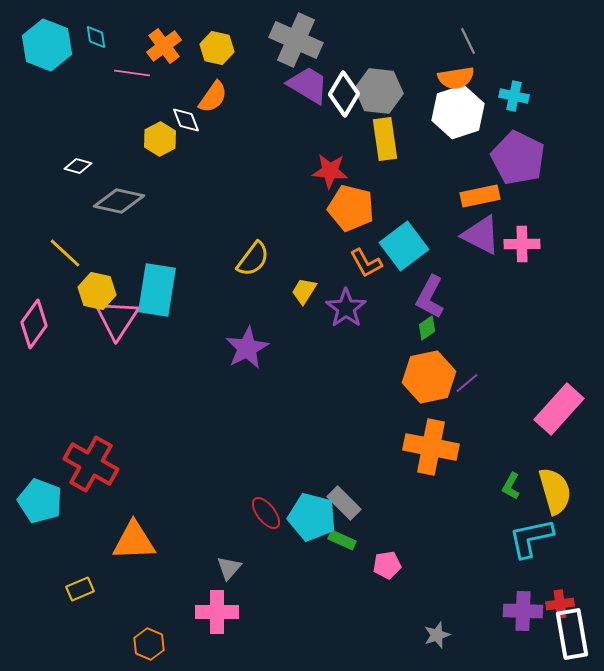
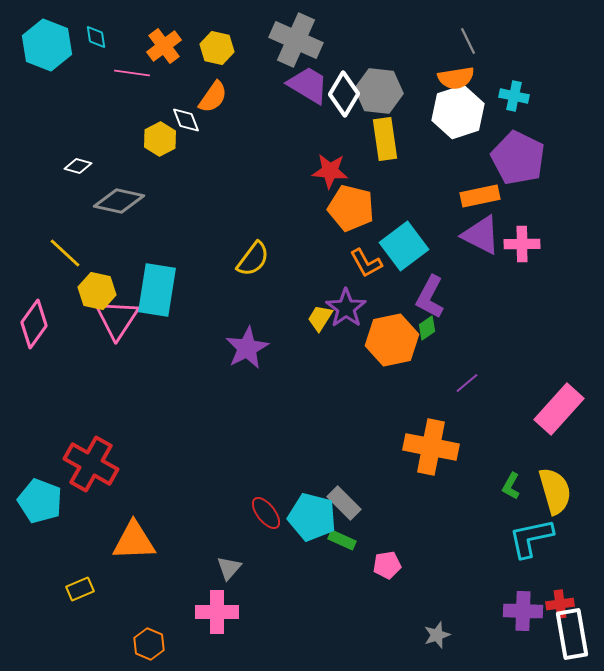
yellow trapezoid at (304, 291): moved 16 px right, 27 px down
orange hexagon at (429, 377): moved 37 px left, 37 px up
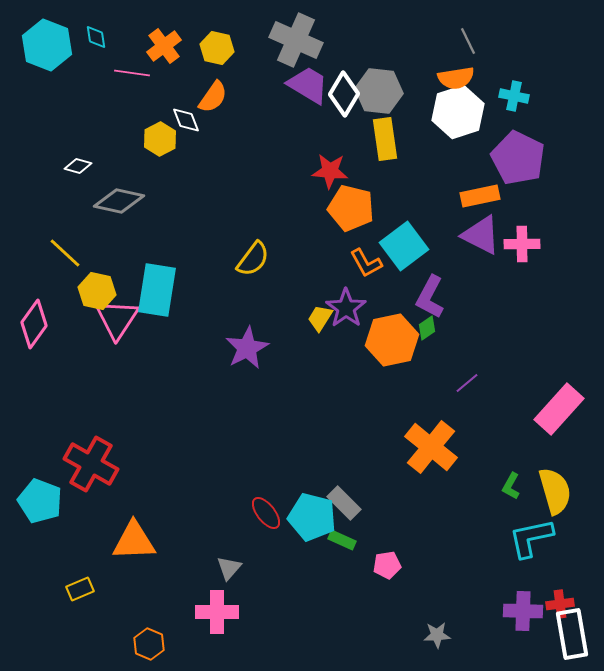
orange cross at (431, 447): rotated 28 degrees clockwise
gray star at (437, 635): rotated 16 degrees clockwise
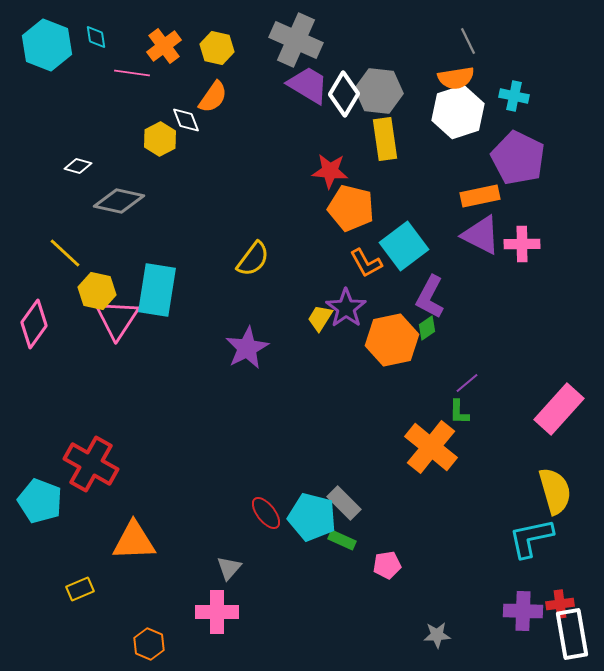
green L-shape at (511, 486): moved 52 px left, 74 px up; rotated 28 degrees counterclockwise
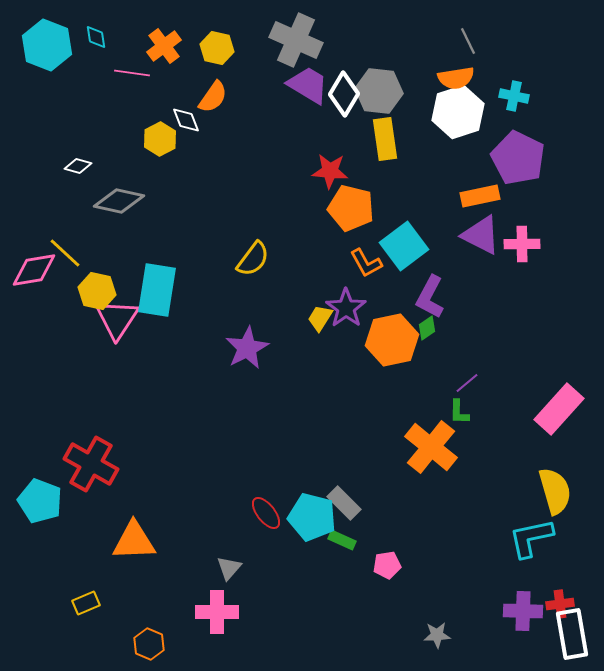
pink diamond at (34, 324): moved 54 px up; rotated 45 degrees clockwise
yellow rectangle at (80, 589): moved 6 px right, 14 px down
